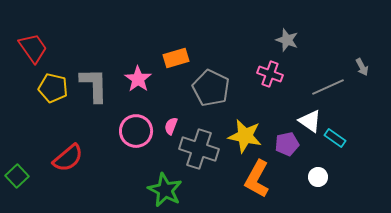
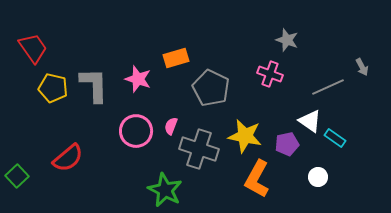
pink star: rotated 16 degrees counterclockwise
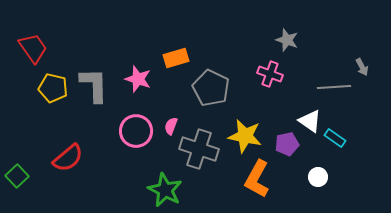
gray line: moved 6 px right; rotated 20 degrees clockwise
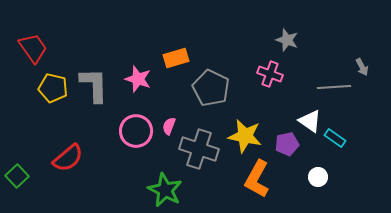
pink semicircle: moved 2 px left
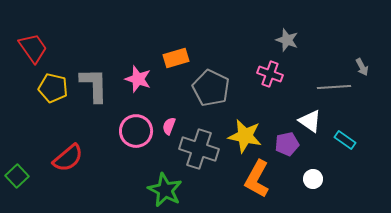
cyan rectangle: moved 10 px right, 2 px down
white circle: moved 5 px left, 2 px down
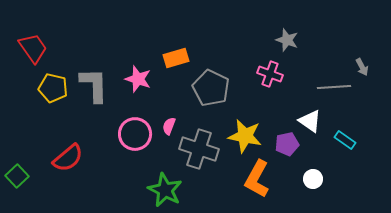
pink circle: moved 1 px left, 3 px down
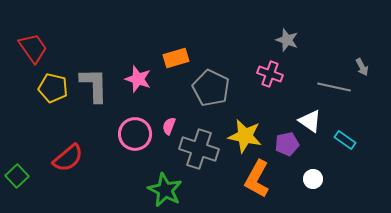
gray line: rotated 16 degrees clockwise
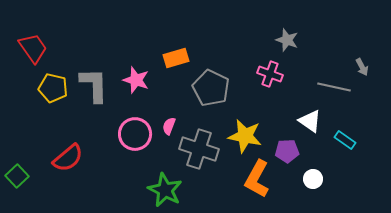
pink star: moved 2 px left, 1 px down
purple pentagon: moved 7 px down; rotated 10 degrees clockwise
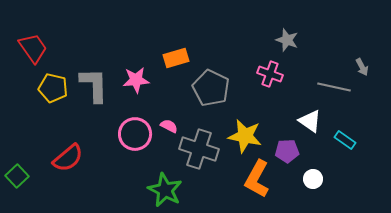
pink star: rotated 24 degrees counterclockwise
pink semicircle: rotated 96 degrees clockwise
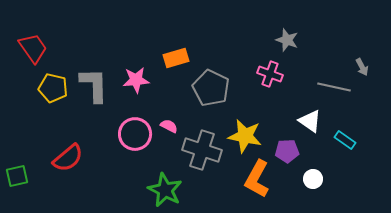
gray cross: moved 3 px right, 1 px down
green square: rotated 30 degrees clockwise
